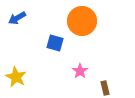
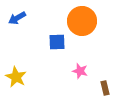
blue square: moved 2 px right, 1 px up; rotated 18 degrees counterclockwise
pink star: rotated 21 degrees counterclockwise
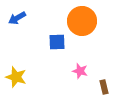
yellow star: rotated 10 degrees counterclockwise
brown rectangle: moved 1 px left, 1 px up
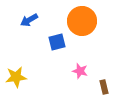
blue arrow: moved 12 px right, 2 px down
blue square: rotated 12 degrees counterclockwise
yellow star: rotated 25 degrees counterclockwise
